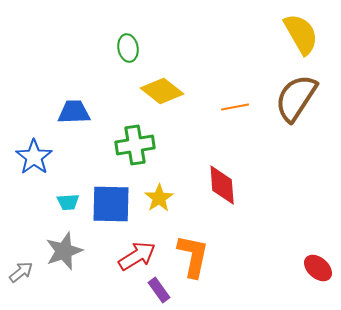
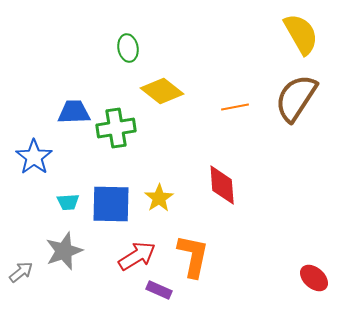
green cross: moved 19 px left, 17 px up
red ellipse: moved 4 px left, 10 px down
purple rectangle: rotated 30 degrees counterclockwise
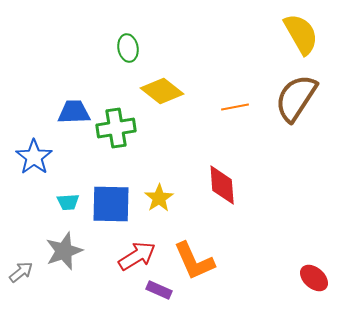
orange L-shape: moved 1 px right, 5 px down; rotated 144 degrees clockwise
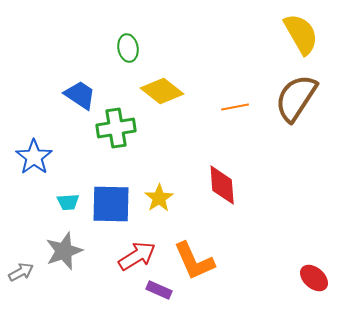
blue trapezoid: moved 6 px right, 17 px up; rotated 36 degrees clockwise
gray arrow: rotated 10 degrees clockwise
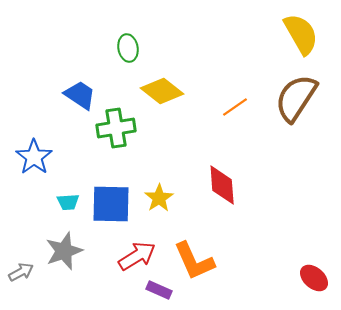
orange line: rotated 24 degrees counterclockwise
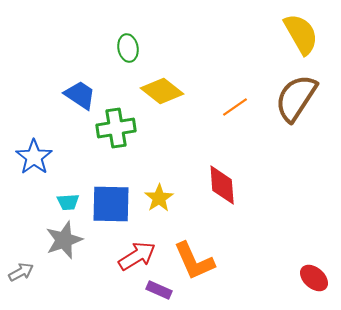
gray star: moved 11 px up
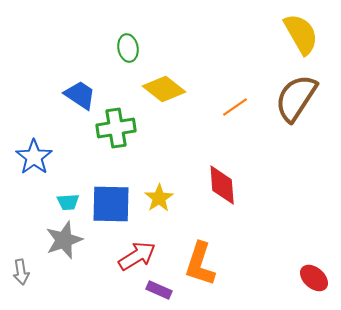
yellow diamond: moved 2 px right, 2 px up
orange L-shape: moved 6 px right, 3 px down; rotated 42 degrees clockwise
gray arrow: rotated 110 degrees clockwise
